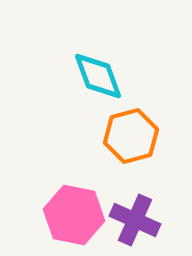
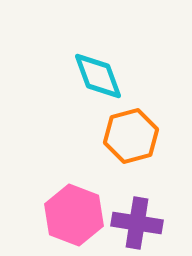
pink hexagon: rotated 10 degrees clockwise
purple cross: moved 2 px right, 3 px down; rotated 15 degrees counterclockwise
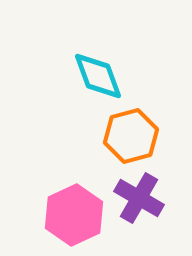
pink hexagon: rotated 14 degrees clockwise
purple cross: moved 2 px right, 25 px up; rotated 21 degrees clockwise
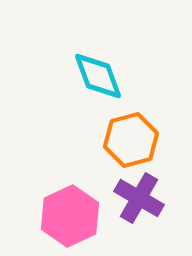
orange hexagon: moved 4 px down
pink hexagon: moved 4 px left, 1 px down
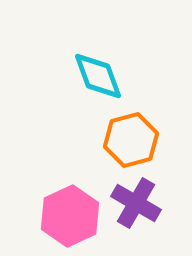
purple cross: moved 3 px left, 5 px down
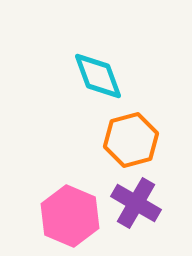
pink hexagon: rotated 12 degrees counterclockwise
